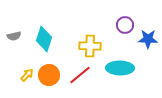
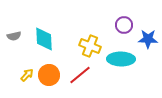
purple circle: moved 1 px left
cyan diamond: rotated 20 degrees counterclockwise
yellow cross: rotated 20 degrees clockwise
cyan ellipse: moved 1 px right, 9 px up
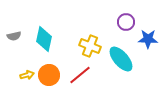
purple circle: moved 2 px right, 3 px up
cyan diamond: rotated 15 degrees clockwise
cyan ellipse: rotated 48 degrees clockwise
yellow arrow: rotated 32 degrees clockwise
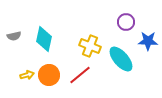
blue star: moved 2 px down
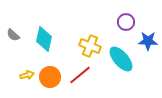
gray semicircle: moved 1 px left, 1 px up; rotated 56 degrees clockwise
orange circle: moved 1 px right, 2 px down
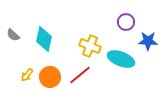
cyan ellipse: rotated 28 degrees counterclockwise
yellow arrow: rotated 144 degrees clockwise
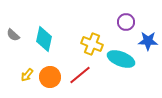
yellow cross: moved 2 px right, 2 px up
